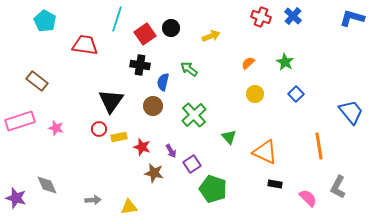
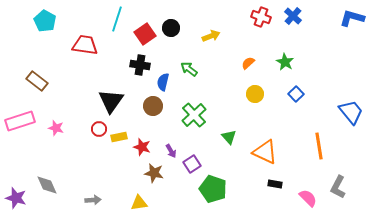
yellow triangle: moved 10 px right, 4 px up
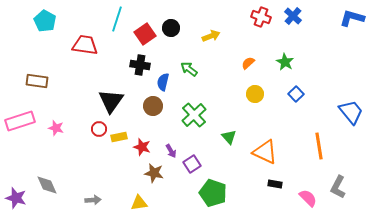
brown rectangle: rotated 30 degrees counterclockwise
green pentagon: moved 4 px down
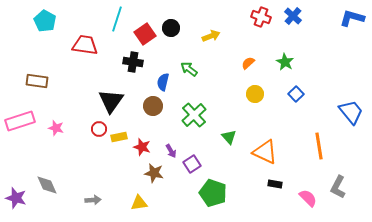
black cross: moved 7 px left, 3 px up
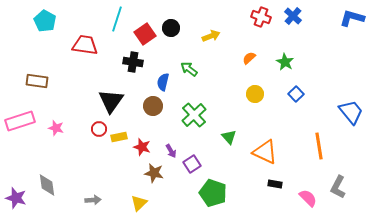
orange semicircle: moved 1 px right, 5 px up
gray diamond: rotated 15 degrees clockwise
yellow triangle: rotated 36 degrees counterclockwise
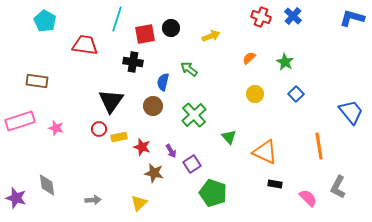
red square: rotated 25 degrees clockwise
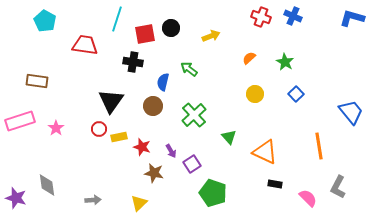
blue cross: rotated 18 degrees counterclockwise
pink star: rotated 21 degrees clockwise
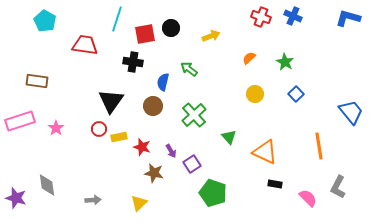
blue L-shape: moved 4 px left
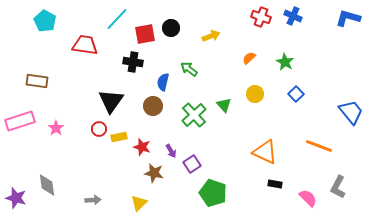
cyan line: rotated 25 degrees clockwise
green triangle: moved 5 px left, 32 px up
orange line: rotated 60 degrees counterclockwise
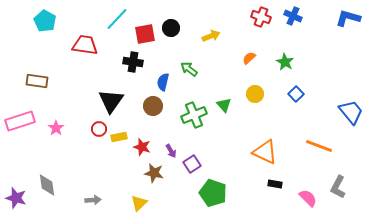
green cross: rotated 20 degrees clockwise
